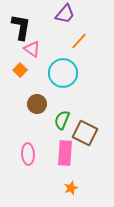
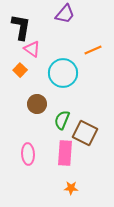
orange line: moved 14 px right, 9 px down; rotated 24 degrees clockwise
orange star: rotated 24 degrees clockwise
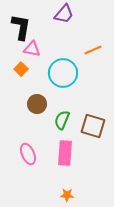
purple trapezoid: moved 1 px left
pink triangle: rotated 24 degrees counterclockwise
orange square: moved 1 px right, 1 px up
brown square: moved 8 px right, 7 px up; rotated 10 degrees counterclockwise
pink ellipse: rotated 20 degrees counterclockwise
orange star: moved 4 px left, 7 px down
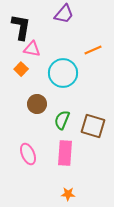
orange star: moved 1 px right, 1 px up
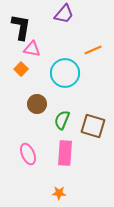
cyan circle: moved 2 px right
orange star: moved 9 px left, 1 px up
